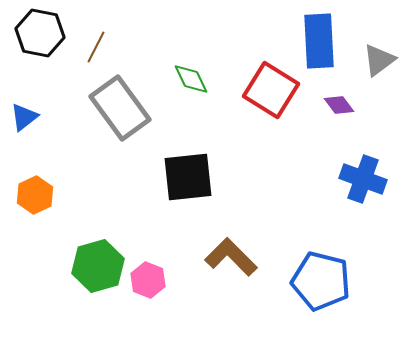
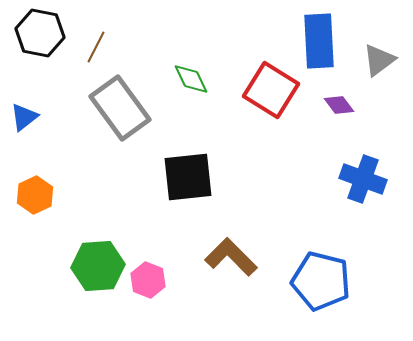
green hexagon: rotated 12 degrees clockwise
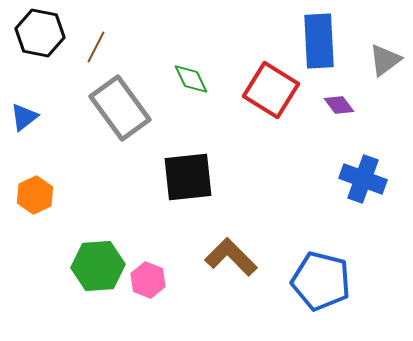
gray triangle: moved 6 px right
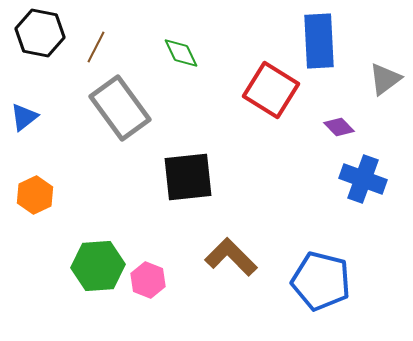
gray triangle: moved 19 px down
green diamond: moved 10 px left, 26 px up
purple diamond: moved 22 px down; rotated 8 degrees counterclockwise
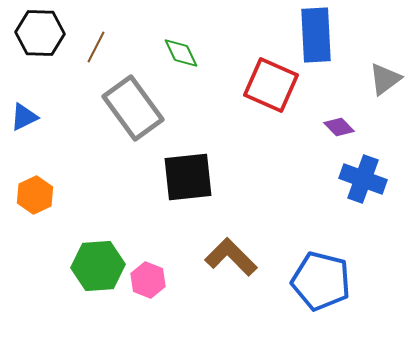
black hexagon: rotated 9 degrees counterclockwise
blue rectangle: moved 3 px left, 6 px up
red square: moved 5 px up; rotated 8 degrees counterclockwise
gray rectangle: moved 13 px right
blue triangle: rotated 12 degrees clockwise
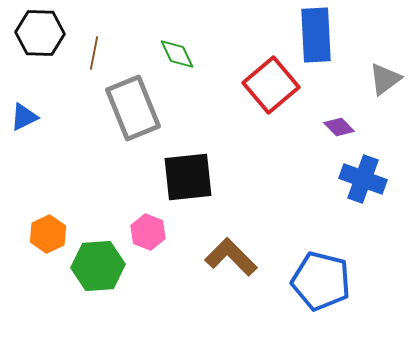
brown line: moved 2 px left, 6 px down; rotated 16 degrees counterclockwise
green diamond: moved 4 px left, 1 px down
red square: rotated 26 degrees clockwise
gray rectangle: rotated 14 degrees clockwise
orange hexagon: moved 13 px right, 39 px down
pink hexagon: moved 48 px up
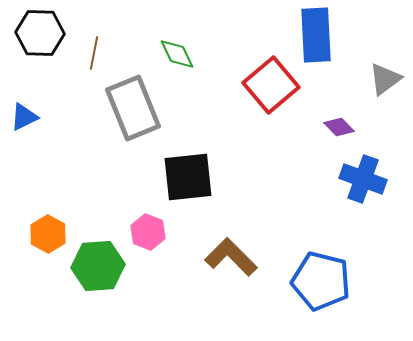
orange hexagon: rotated 6 degrees counterclockwise
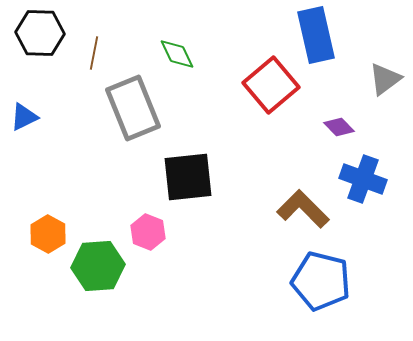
blue rectangle: rotated 10 degrees counterclockwise
brown L-shape: moved 72 px right, 48 px up
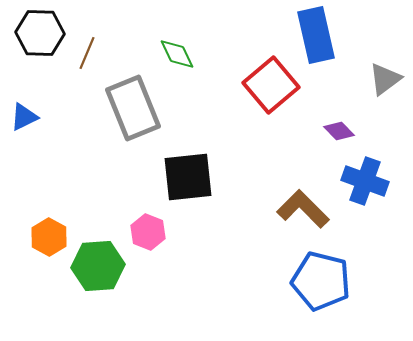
brown line: moved 7 px left; rotated 12 degrees clockwise
purple diamond: moved 4 px down
blue cross: moved 2 px right, 2 px down
orange hexagon: moved 1 px right, 3 px down
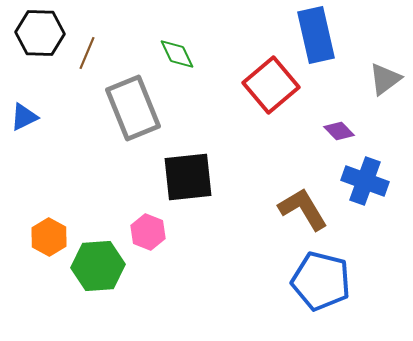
brown L-shape: rotated 14 degrees clockwise
